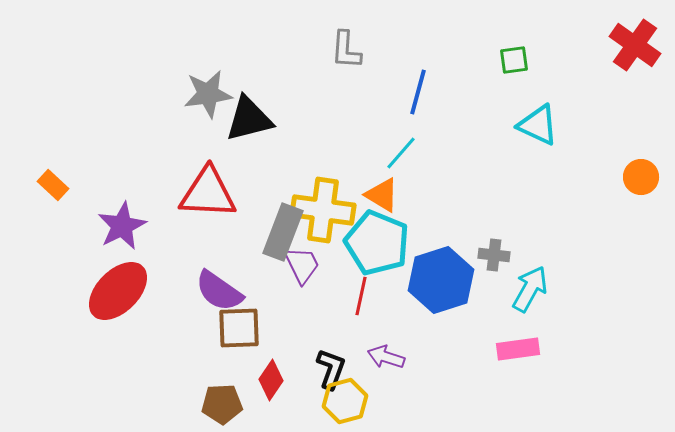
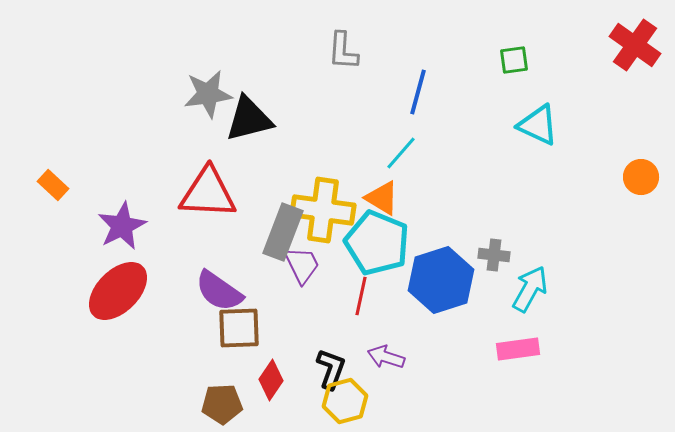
gray L-shape: moved 3 px left, 1 px down
orange triangle: moved 3 px down
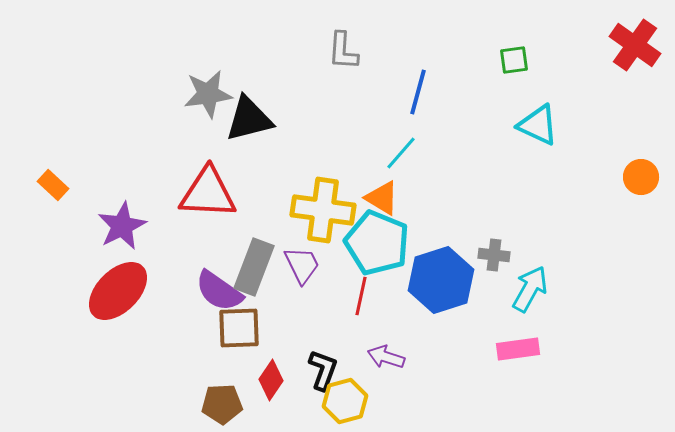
gray rectangle: moved 29 px left, 35 px down
black L-shape: moved 8 px left, 1 px down
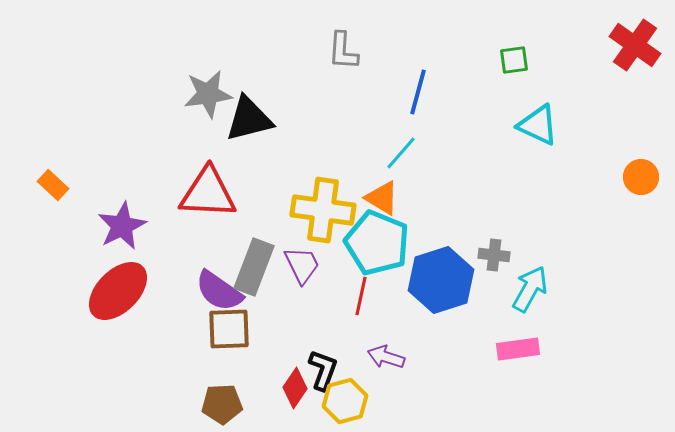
brown square: moved 10 px left, 1 px down
red diamond: moved 24 px right, 8 px down
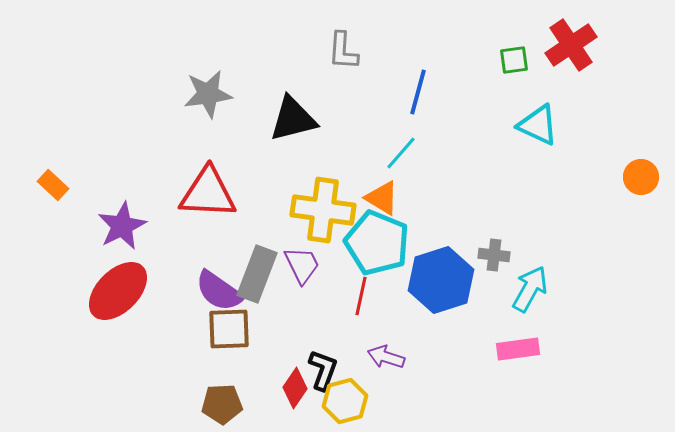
red cross: moved 64 px left; rotated 21 degrees clockwise
black triangle: moved 44 px right
gray rectangle: moved 3 px right, 7 px down
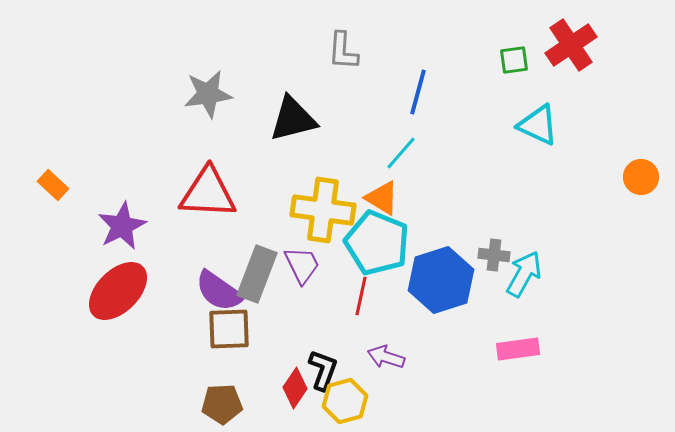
cyan arrow: moved 6 px left, 15 px up
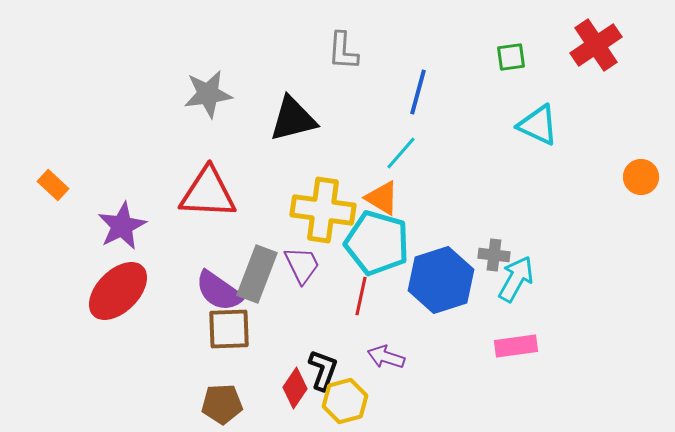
red cross: moved 25 px right
green square: moved 3 px left, 3 px up
cyan pentagon: rotated 6 degrees counterclockwise
cyan arrow: moved 8 px left, 5 px down
pink rectangle: moved 2 px left, 3 px up
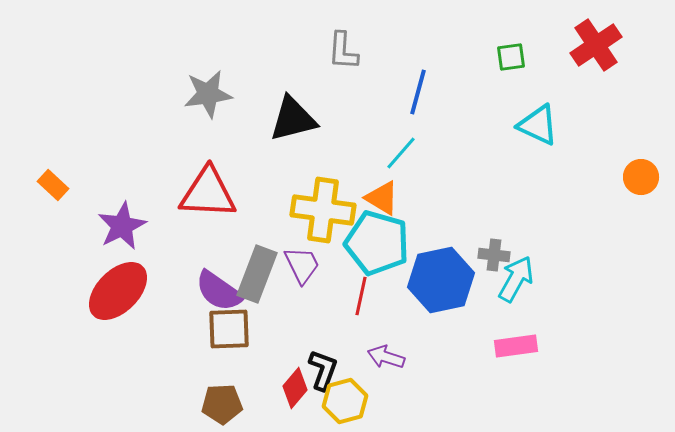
blue hexagon: rotated 6 degrees clockwise
red diamond: rotated 6 degrees clockwise
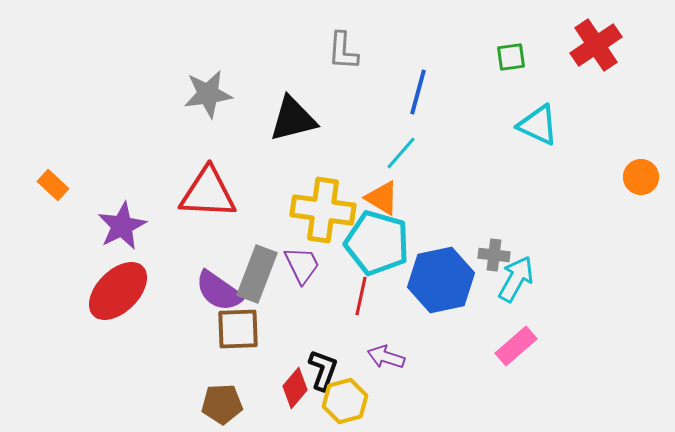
brown square: moved 9 px right
pink rectangle: rotated 33 degrees counterclockwise
